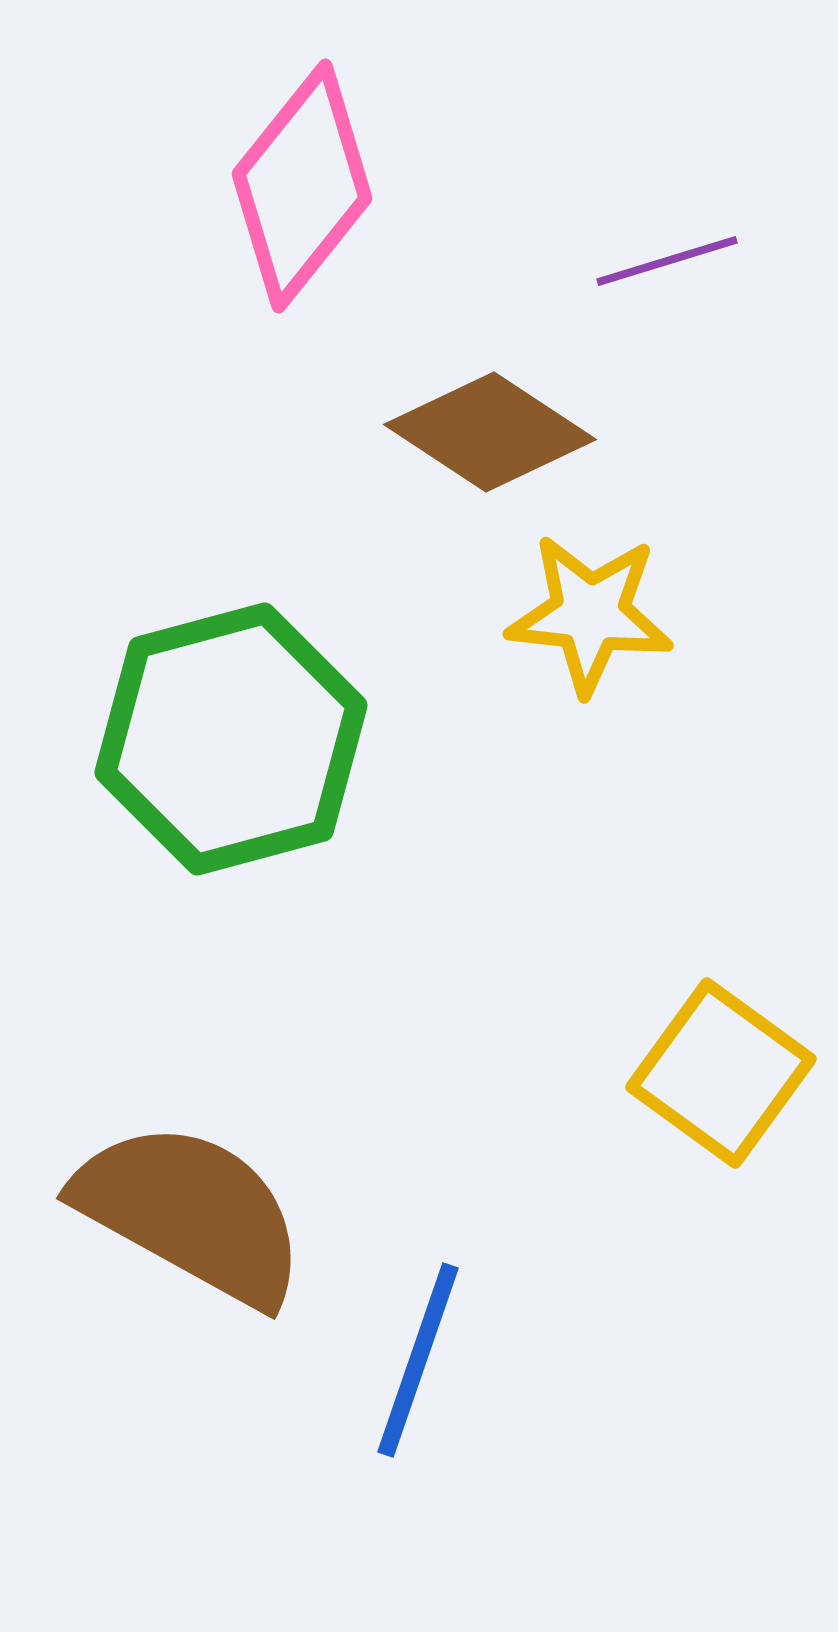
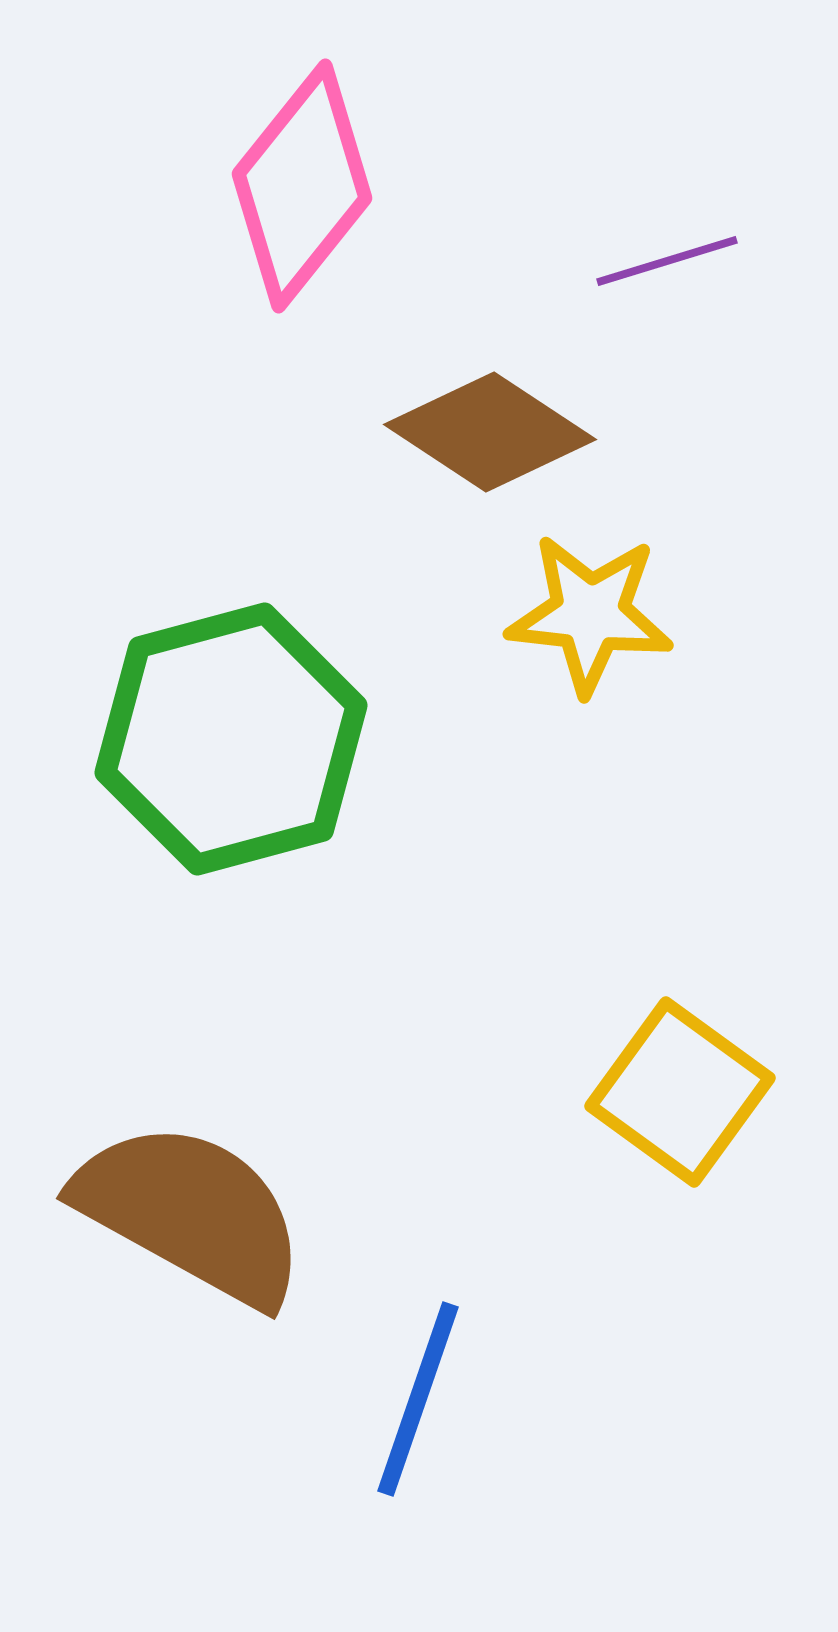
yellow square: moved 41 px left, 19 px down
blue line: moved 39 px down
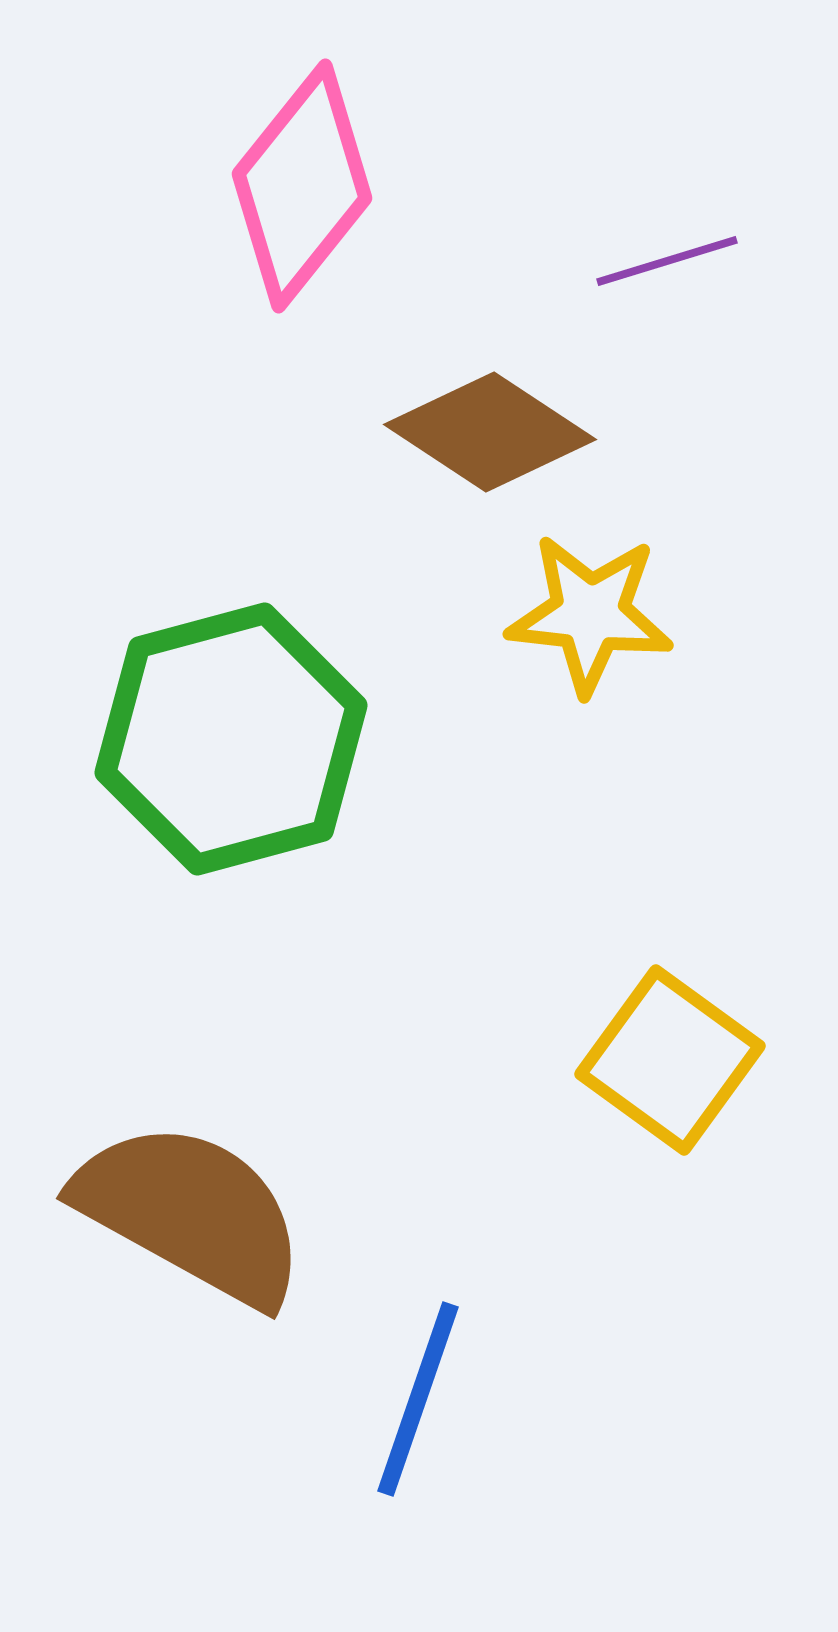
yellow square: moved 10 px left, 32 px up
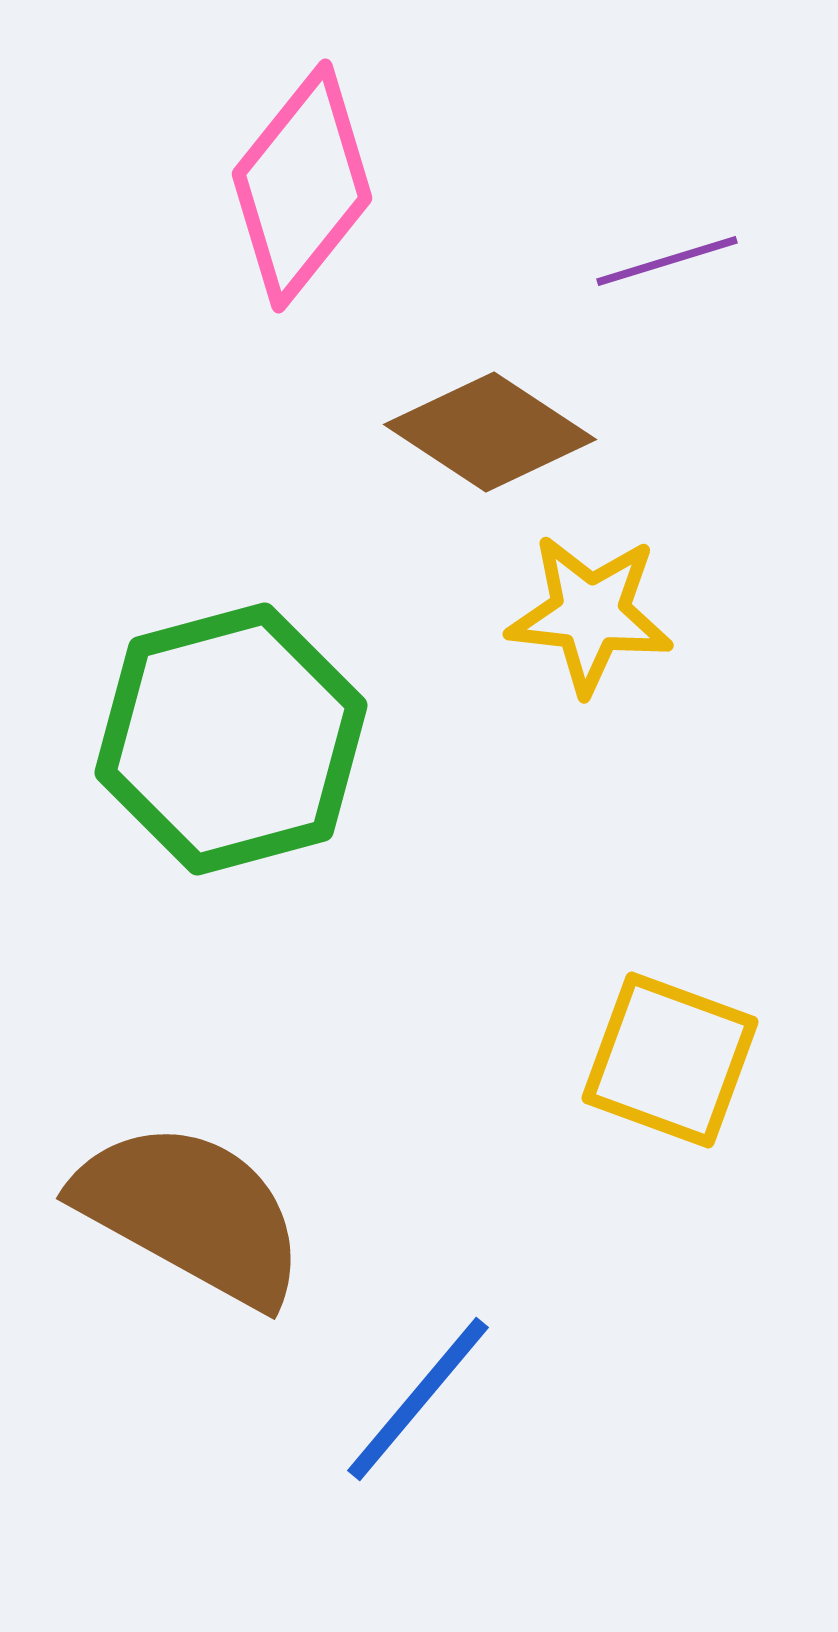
yellow square: rotated 16 degrees counterclockwise
blue line: rotated 21 degrees clockwise
